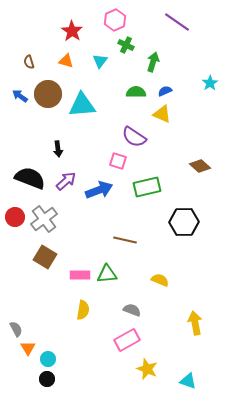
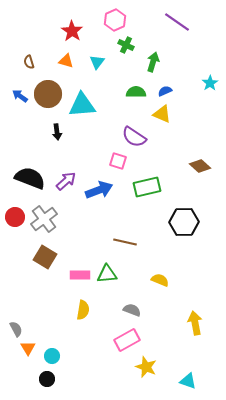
cyan triangle at (100, 61): moved 3 px left, 1 px down
black arrow at (58, 149): moved 1 px left, 17 px up
brown line at (125, 240): moved 2 px down
cyan circle at (48, 359): moved 4 px right, 3 px up
yellow star at (147, 369): moved 1 px left, 2 px up
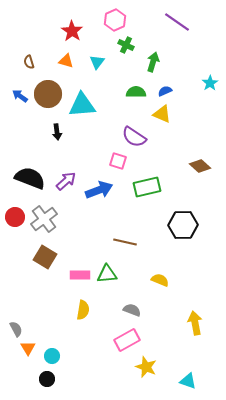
black hexagon at (184, 222): moved 1 px left, 3 px down
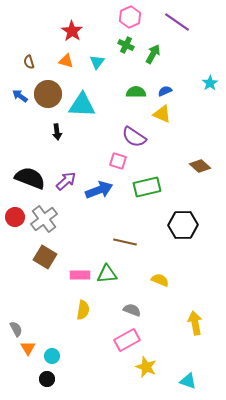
pink hexagon at (115, 20): moved 15 px right, 3 px up
green arrow at (153, 62): moved 8 px up; rotated 12 degrees clockwise
cyan triangle at (82, 105): rotated 8 degrees clockwise
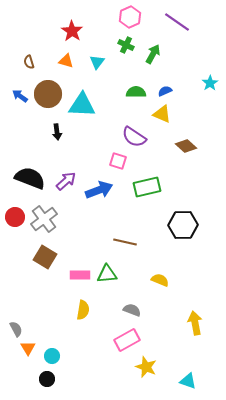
brown diamond at (200, 166): moved 14 px left, 20 px up
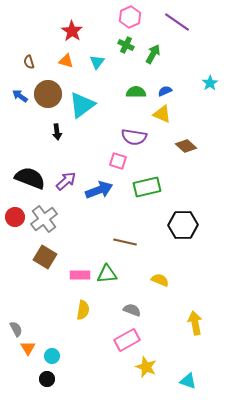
cyan triangle at (82, 105): rotated 40 degrees counterclockwise
purple semicircle at (134, 137): rotated 25 degrees counterclockwise
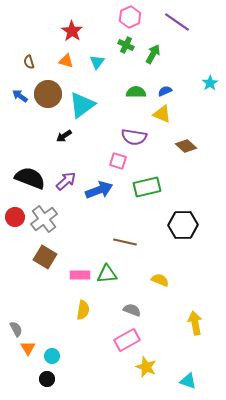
black arrow at (57, 132): moved 7 px right, 4 px down; rotated 63 degrees clockwise
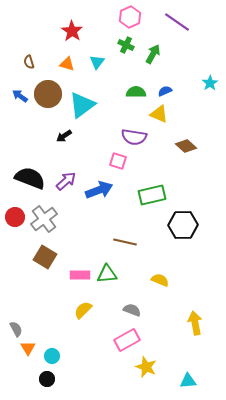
orange triangle at (66, 61): moved 1 px right, 3 px down
yellow triangle at (162, 114): moved 3 px left
green rectangle at (147, 187): moved 5 px right, 8 px down
yellow semicircle at (83, 310): rotated 144 degrees counterclockwise
cyan triangle at (188, 381): rotated 24 degrees counterclockwise
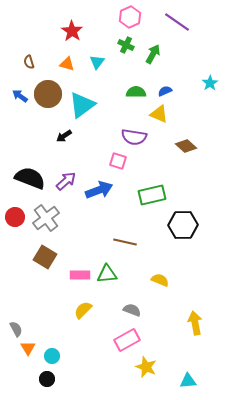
gray cross at (44, 219): moved 2 px right, 1 px up
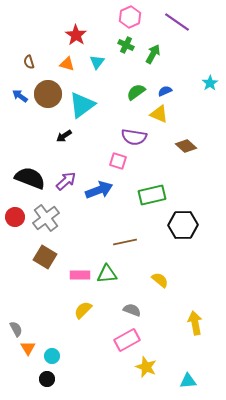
red star at (72, 31): moved 4 px right, 4 px down
green semicircle at (136, 92): rotated 36 degrees counterclockwise
brown line at (125, 242): rotated 25 degrees counterclockwise
yellow semicircle at (160, 280): rotated 18 degrees clockwise
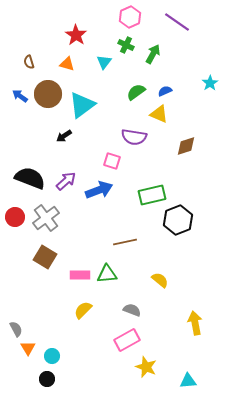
cyan triangle at (97, 62): moved 7 px right
brown diamond at (186, 146): rotated 60 degrees counterclockwise
pink square at (118, 161): moved 6 px left
black hexagon at (183, 225): moved 5 px left, 5 px up; rotated 20 degrees counterclockwise
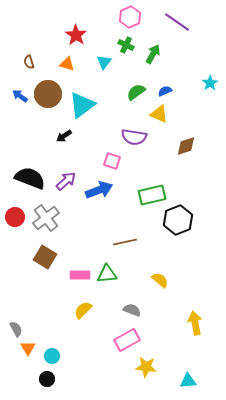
yellow star at (146, 367): rotated 15 degrees counterclockwise
